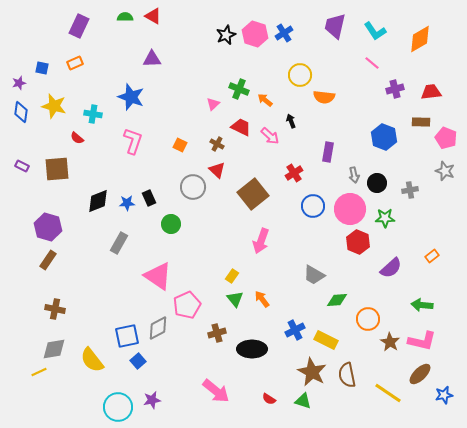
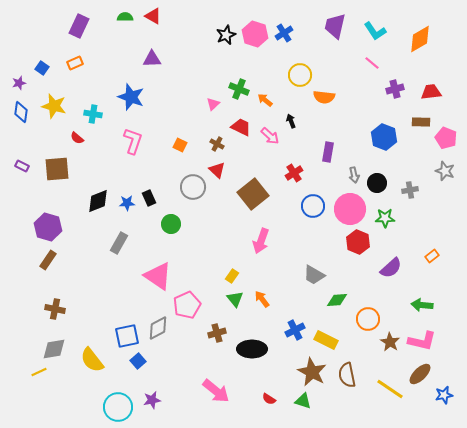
blue square at (42, 68): rotated 24 degrees clockwise
yellow line at (388, 393): moved 2 px right, 4 px up
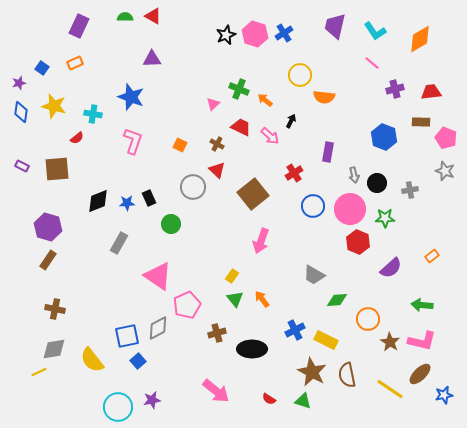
black arrow at (291, 121): rotated 48 degrees clockwise
red semicircle at (77, 138): rotated 80 degrees counterclockwise
